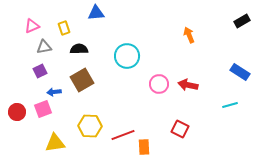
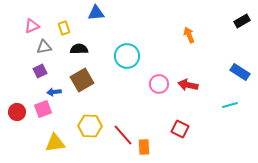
red line: rotated 70 degrees clockwise
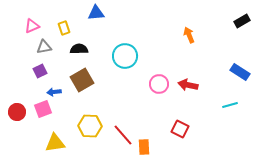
cyan circle: moved 2 px left
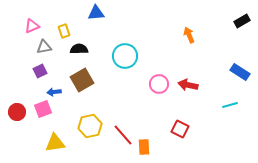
yellow rectangle: moved 3 px down
yellow hexagon: rotated 15 degrees counterclockwise
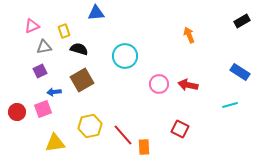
black semicircle: rotated 18 degrees clockwise
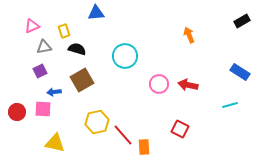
black semicircle: moved 2 px left
pink square: rotated 24 degrees clockwise
yellow hexagon: moved 7 px right, 4 px up
yellow triangle: rotated 20 degrees clockwise
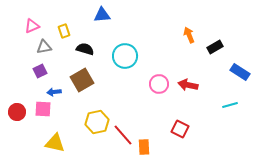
blue triangle: moved 6 px right, 2 px down
black rectangle: moved 27 px left, 26 px down
black semicircle: moved 8 px right
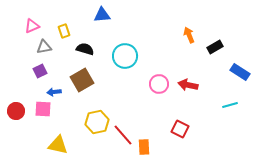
red circle: moved 1 px left, 1 px up
yellow triangle: moved 3 px right, 2 px down
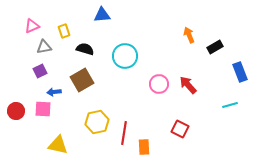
blue rectangle: rotated 36 degrees clockwise
red arrow: rotated 36 degrees clockwise
red line: moved 1 px right, 2 px up; rotated 50 degrees clockwise
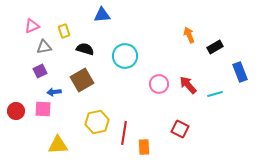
cyan line: moved 15 px left, 11 px up
yellow triangle: rotated 15 degrees counterclockwise
